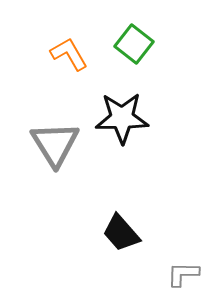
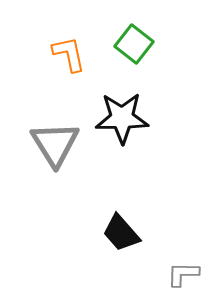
orange L-shape: rotated 18 degrees clockwise
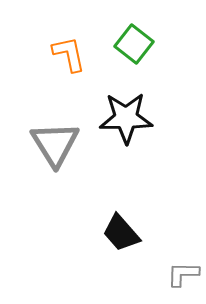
black star: moved 4 px right
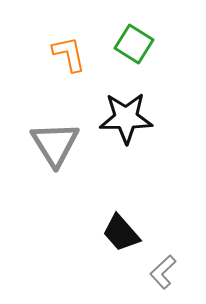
green square: rotated 6 degrees counterclockwise
gray L-shape: moved 20 px left, 2 px up; rotated 44 degrees counterclockwise
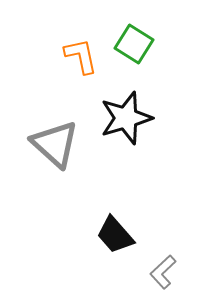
orange L-shape: moved 12 px right, 2 px down
black star: rotated 16 degrees counterclockwise
gray triangle: rotated 16 degrees counterclockwise
black trapezoid: moved 6 px left, 2 px down
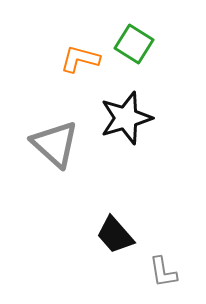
orange L-shape: moved 1 px left, 3 px down; rotated 63 degrees counterclockwise
gray L-shape: rotated 56 degrees counterclockwise
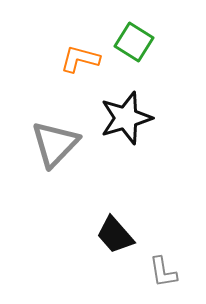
green square: moved 2 px up
gray triangle: rotated 32 degrees clockwise
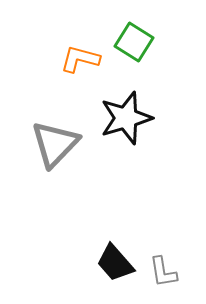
black trapezoid: moved 28 px down
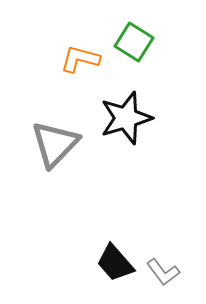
gray L-shape: rotated 28 degrees counterclockwise
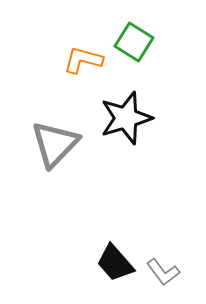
orange L-shape: moved 3 px right, 1 px down
